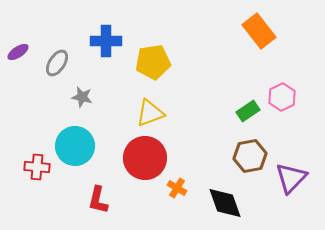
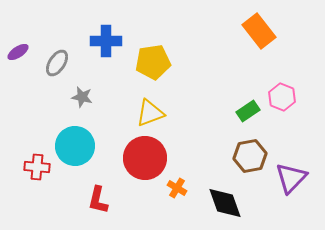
pink hexagon: rotated 12 degrees counterclockwise
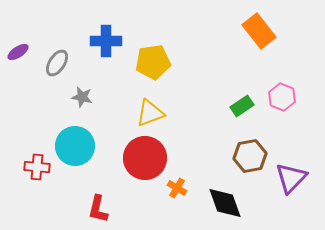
green rectangle: moved 6 px left, 5 px up
red L-shape: moved 9 px down
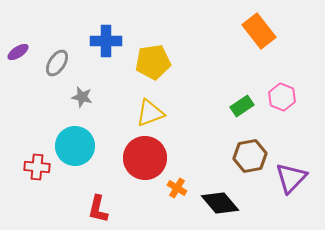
black diamond: moved 5 px left; rotated 21 degrees counterclockwise
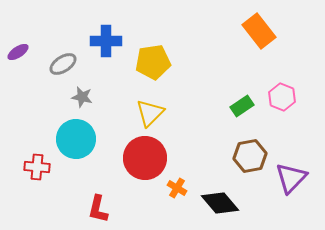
gray ellipse: moved 6 px right, 1 px down; rotated 24 degrees clockwise
yellow triangle: rotated 24 degrees counterclockwise
cyan circle: moved 1 px right, 7 px up
